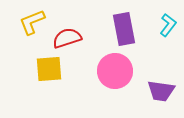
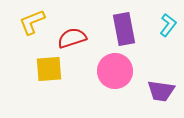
red semicircle: moved 5 px right
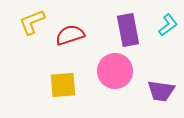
cyan L-shape: rotated 15 degrees clockwise
purple rectangle: moved 4 px right, 1 px down
red semicircle: moved 2 px left, 3 px up
yellow square: moved 14 px right, 16 px down
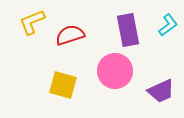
yellow square: rotated 20 degrees clockwise
purple trapezoid: rotated 32 degrees counterclockwise
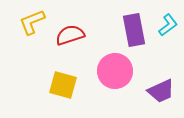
purple rectangle: moved 6 px right
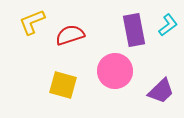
purple trapezoid: rotated 20 degrees counterclockwise
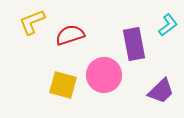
purple rectangle: moved 14 px down
pink circle: moved 11 px left, 4 px down
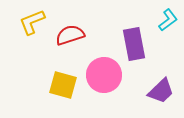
cyan L-shape: moved 5 px up
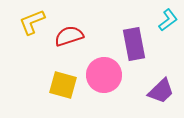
red semicircle: moved 1 px left, 1 px down
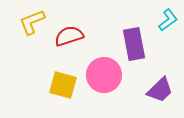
purple trapezoid: moved 1 px left, 1 px up
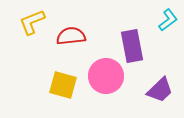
red semicircle: moved 2 px right; rotated 12 degrees clockwise
purple rectangle: moved 2 px left, 2 px down
pink circle: moved 2 px right, 1 px down
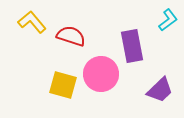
yellow L-shape: rotated 72 degrees clockwise
red semicircle: rotated 24 degrees clockwise
pink circle: moved 5 px left, 2 px up
